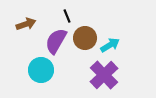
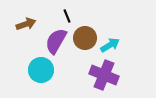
purple cross: rotated 24 degrees counterclockwise
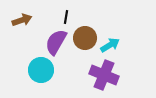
black line: moved 1 px left, 1 px down; rotated 32 degrees clockwise
brown arrow: moved 4 px left, 4 px up
purple semicircle: moved 1 px down
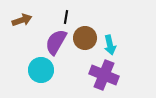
cyan arrow: rotated 108 degrees clockwise
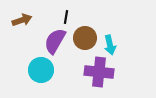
purple semicircle: moved 1 px left, 1 px up
purple cross: moved 5 px left, 3 px up; rotated 16 degrees counterclockwise
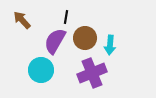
brown arrow: rotated 114 degrees counterclockwise
cyan arrow: rotated 18 degrees clockwise
purple cross: moved 7 px left, 1 px down; rotated 28 degrees counterclockwise
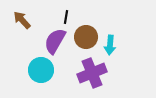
brown circle: moved 1 px right, 1 px up
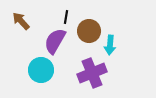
brown arrow: moved 1 px left, 1 px down
brown circle: moved 3 px right, 6 px up
